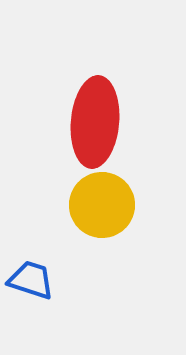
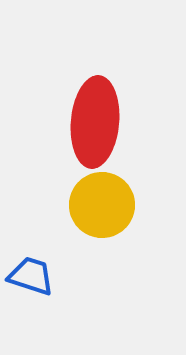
blue trapezoid: moved 4 px up
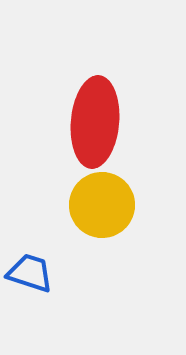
blue trapezoid: moved 1 px left, 3 px up
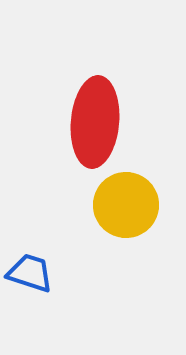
yellow circle: moved 24 px right
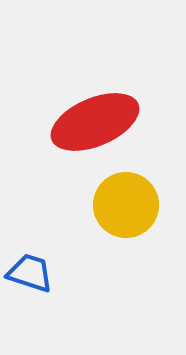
red ellipse: rotated 62 degrees clockwise
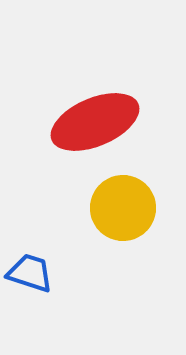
yellow circle: moved 3 px left, 3 px down
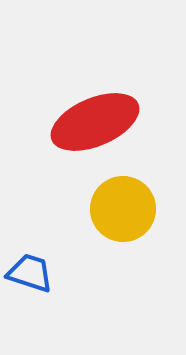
yellow circle: moved 1 px down
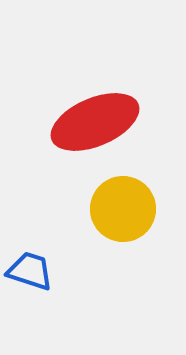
blue trapezoid: moved 2 px up
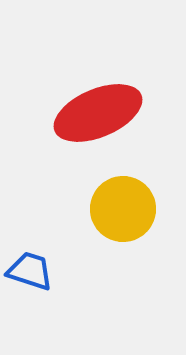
red ellipse: moved 3 px right, 9 px up
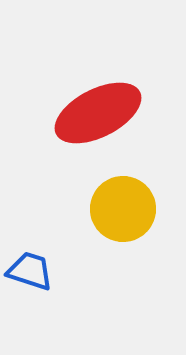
red ellipse: rotated 4 degrees counterclockwise
